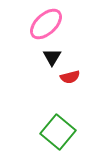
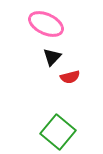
pink ellipse: rotated 68 degrees clockwise
black triangle: rotated 12 degrees clockwise
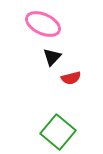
pink ellipse: moved 3 px left
red semicircle: moved 1 px right, 1 px down
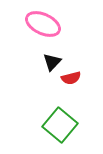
black triangle: moved 5 px down
green square: moved 2 px right, 7 px up
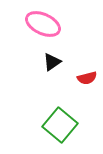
black triangle: rotated 12 degrees clockwise
red semicircle: moved 16 px right
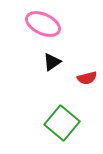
green square: moved 2 px right, 2 px up
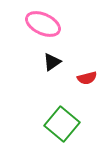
green square: moved 1 px down
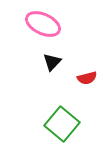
black triangle: rotated 12 degrees counterclockwise
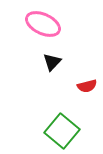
red semicircle: moved 8 px down
green square: moved 7 px down
